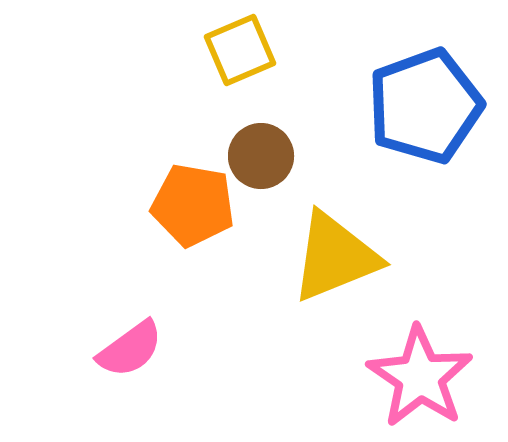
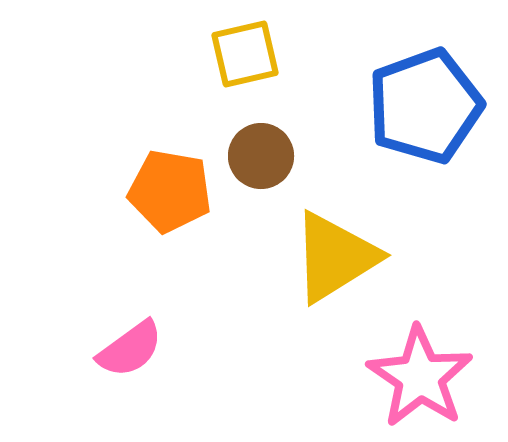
yellow square: moved 5 px right, 4 px down; rotated 10 degrees clockwise
orange pentagon: moved 23 px left, 14 px up
yellow triangle: rotated 10 degrees counterclockwise
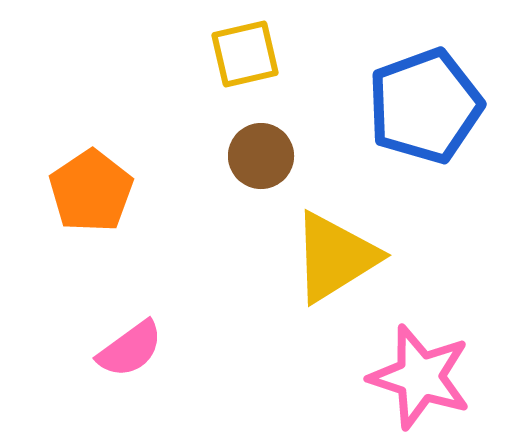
orange pentagon: moved 79 px left; rotated 28 degrees clockwise
pink star: rotated 16 degrees counterclockwise
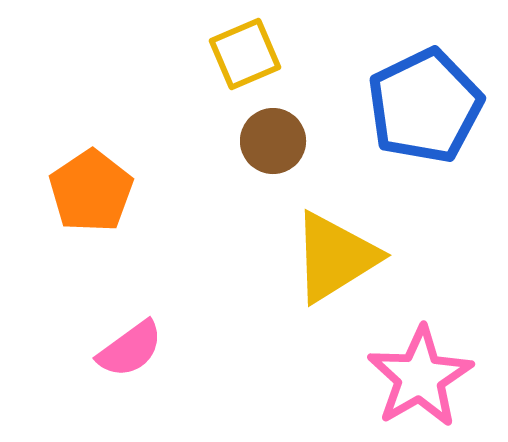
yellow square: rotated 10 degrees counterclockwise
blue pentagon: rotated 6 degrees counterclockwise
brown circle: moved 12 px right, 15 px up
pink star: rotated 24 degrees clockwise
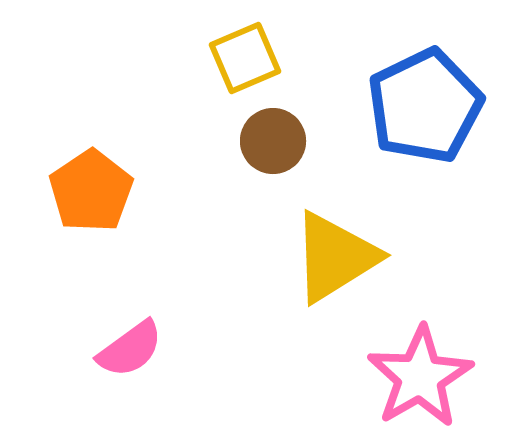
yellow square: moved 4 px down
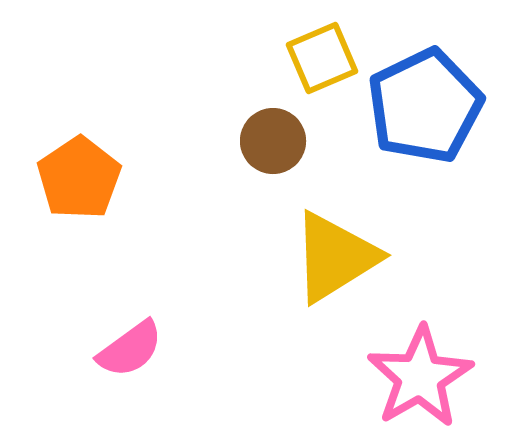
yellow square: moved 77 px right
orange pentagon: moved 12 px left, 13 px up
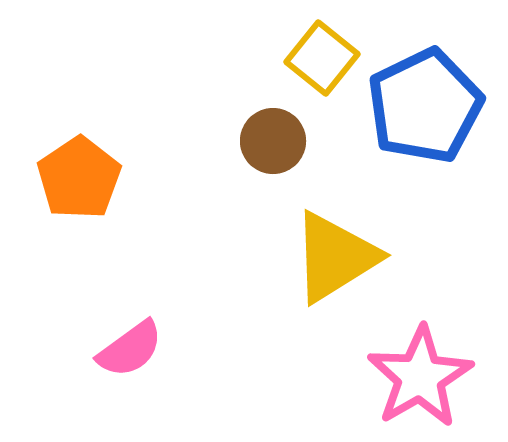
yellow square: rotated 28 degrees counterclockwise
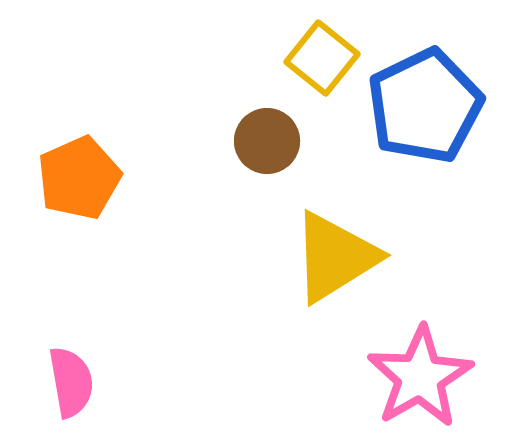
brown circle: moved 6 px left
orange pentagon: rotated 10 degrees clockwise
pink semicircle: moved 59 px left, 33 px down; rotated 64 degrees counterclockwise
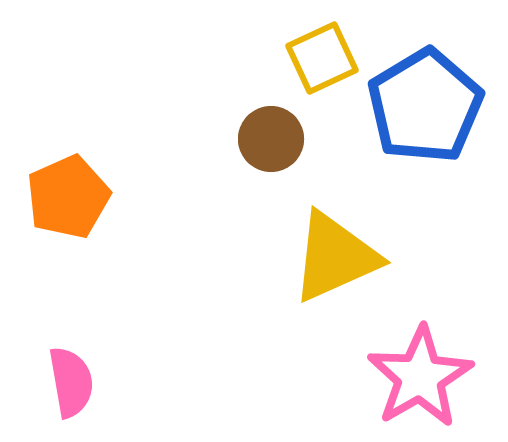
yellow square: rotated 26 degrees clockwise
blue pentagon: rotated 5 degrees counterclockwise
brown circle: moved 4 px right, 2 px up
orange pentagon: moved 11 px left, 19 px down
yellow triangle: rotated 8 degrees clockwise
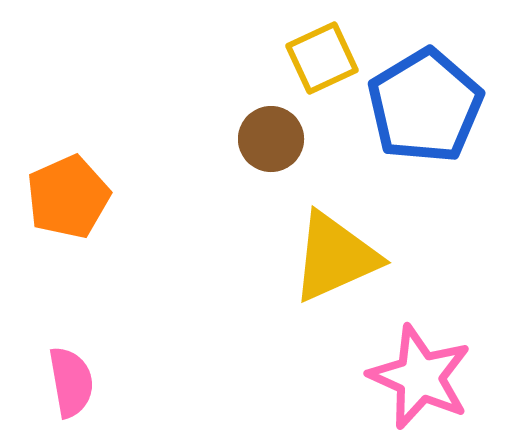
pink star: rotated 18 degrees counterclockwise
